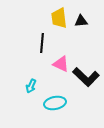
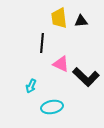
cyan ellipse: moved 3 px left, 4 px down
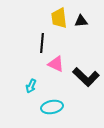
pink triangle: moved 5 px left
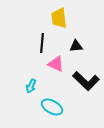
black triangle: moved 5 px left, 25 px down
black L-shape: moved 4 px down
cyan ellipse: rotated 40 degrees clockwise
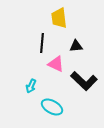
black L-shape: moved 2 px left
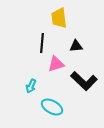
pink triangle: rotated 42 degrees counterclockwise
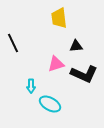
black line: moved 29 px left; rotated 30 degrees counterclockwise
black L-shape: moved 7 px up; rotated 20 degrees counterclockwise
cyan arrow: rotated 24 degrees counterclockwise
cyan ellipse: moved 2 px left, 3 px up
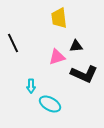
pink triangle: moved 1 px right, 7 px up
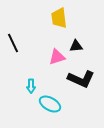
black L-shape: moved 3 px left, 5 px down
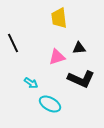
black triangle: moved 3 px right, 2 px down
cyan arrow: moved 3 px up; rotated 56 degrees counterclockwise
